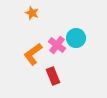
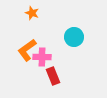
cyan circle: moved 2 px left, 1 px up
pink cross: moved 15 px left, 12 px down; rotated 36 degrees counterclockwise
orange L-shape: moved 6 px left, 4 px up
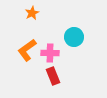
orange star: rotated 24 degrees clockwise
pink cross: moved 8 px right, 4 px up
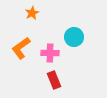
orange L-shape: moved 6 px left, 2 px up
red rectangle: moved 1 px right, 4 px down
